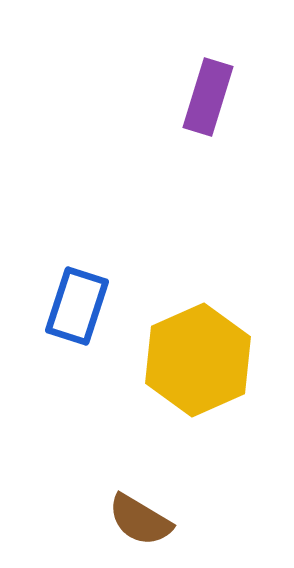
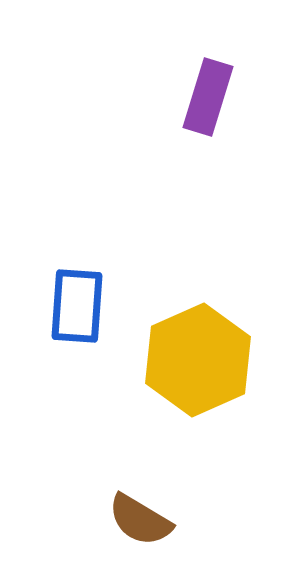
blue rectangle: rotated 14 degrees counterclockwise
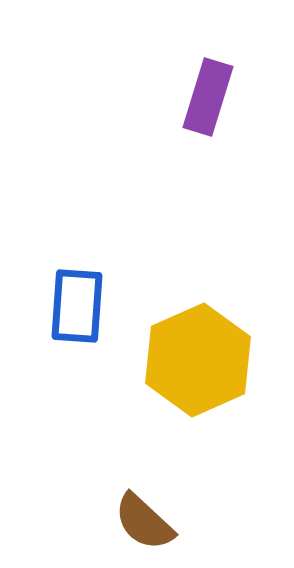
brown semicircle: moved 4 px right, 2 px down; rotated 12 degrees clockwise
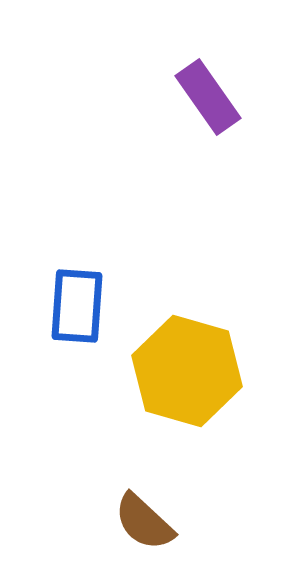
purple rectangle: rotated 52 degrees counterclockwise
yellow hexagon: moved 11 px left, 11 px down; rotated 20 degrees counterclockwise
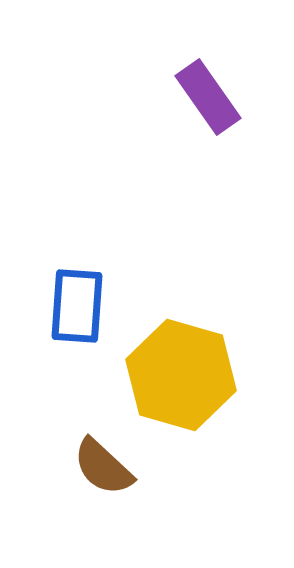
yellow hexagon: moved 6 px left, 4 px down
brown semicircle: moved 41 px left, 55 px up
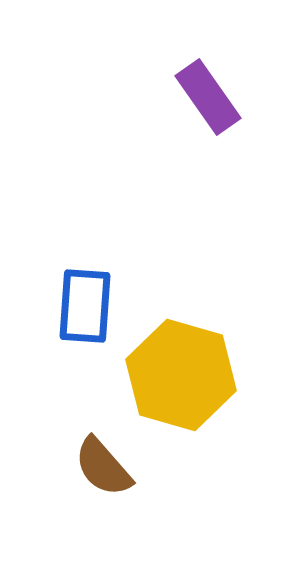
blue rectangle: moved 8 px right
brown semicircle: rotated 6 degrees clockwise
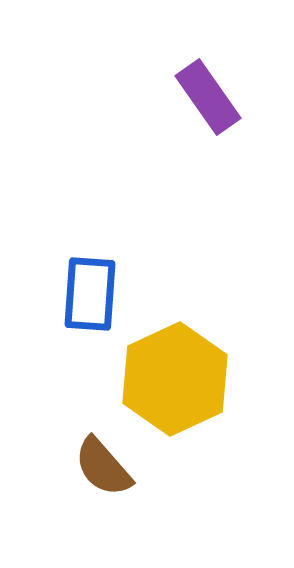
blue rectangle: moved 5 px right, 12 px up
yellow hexagon: moved 6 px left, 4 px down; rotated 19 degrees clockwise
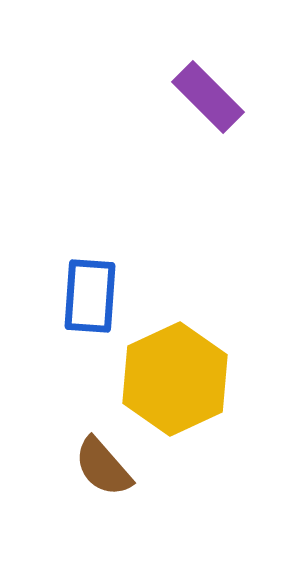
purple rectangle: rotated 10 degrees counterclockwise
blue rectangle: moved 2 px down
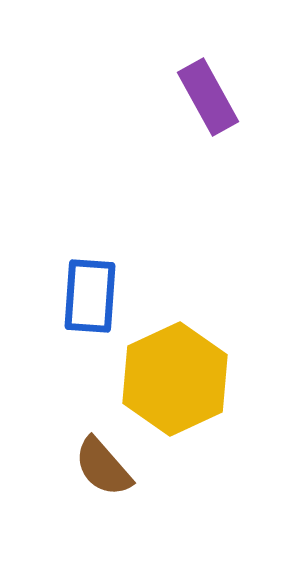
purple rectangle: rotated 16 degrees clockwise
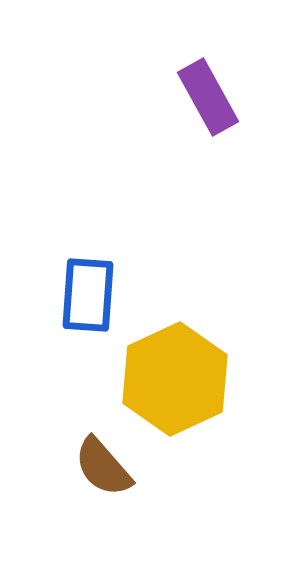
blue rectangle: moved 2 px left, 1 px up
